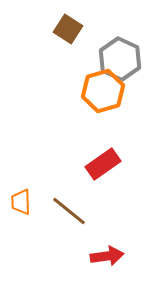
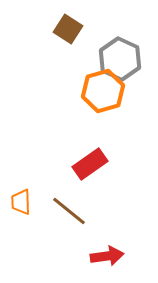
red rectangle: moved 13 px left
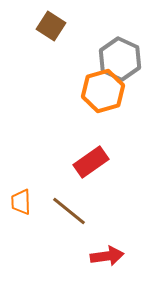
brown square: moved 17 px left, 3 px up
red rectangle: moved 1 px right, 2 px up
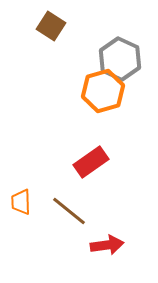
red arrow: moved 11 px up
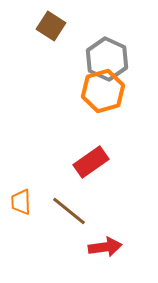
gray hexagon: moved 13 px left
red arrow: moved 2 px left, 2 px down
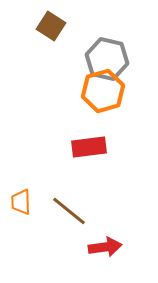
gray hexagon: rotated 12 degrees counterclockwise
red rectangle: moved 2 px left, 15 px up; rotated 28 degrees clockwise
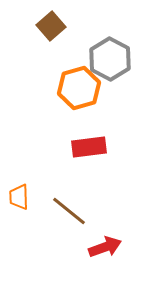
brown square: rotated 16 degrees clockwise
gray hexagon: moved 3 px right; rotated 15 degrees clockwise
orange hexagon: moved 24 px left, 3 px up
orange trapezoid: moved 2 px left, 5 px up
red arrow: rotated 12 degrees counterclockwise
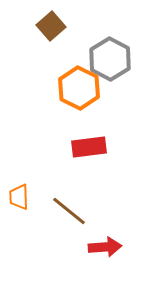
orange hexagon: rotated 18 degrees counterclockwise
red arrow: rotated 16 degrees clockwise
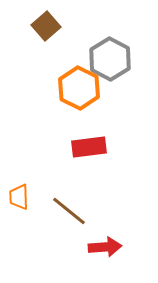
brown square: moved 5 px left
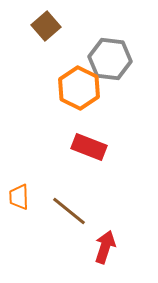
gray hexagon: rotated 21 degrees counterclockwise
red rectangle: rotated 28 degrees clockwise
red arrow: rotated 68 degrees counterclockwise
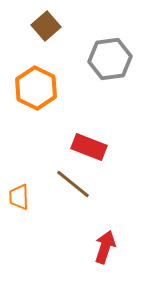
gray hexagon: rotated 15 degrees counterclockwise
orange hexagon: moved 43 px left
brown line: moved 4 px right, 27 px up
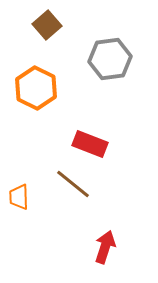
brown square: moved 1 px right, 1 px up
red rectangle: moved 1 px right, 3 px up
